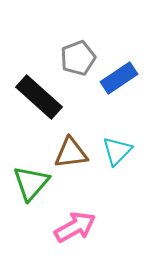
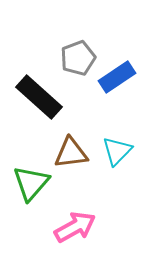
blue rectangle: moved 2 px left, 1 px up
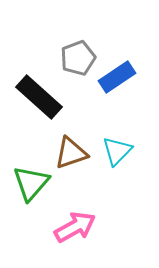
brown triangle: rotated 12 degrees counterclockwise
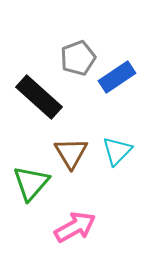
brown triangle: rotated 42 degrees counterclockwise
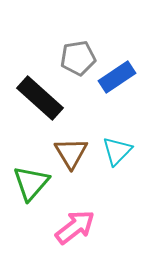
gray pentagon: rotated 12 degrees clockwise
black rectangle: moved 1 px right, 1 px down
pink arrow: rotated 9 degrees counterclockwise
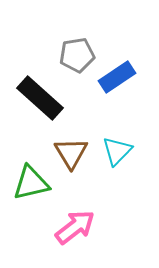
gray pentagon: moved 1 px left, 3 px up
green triangle: rotated 36 degrees clockwise
